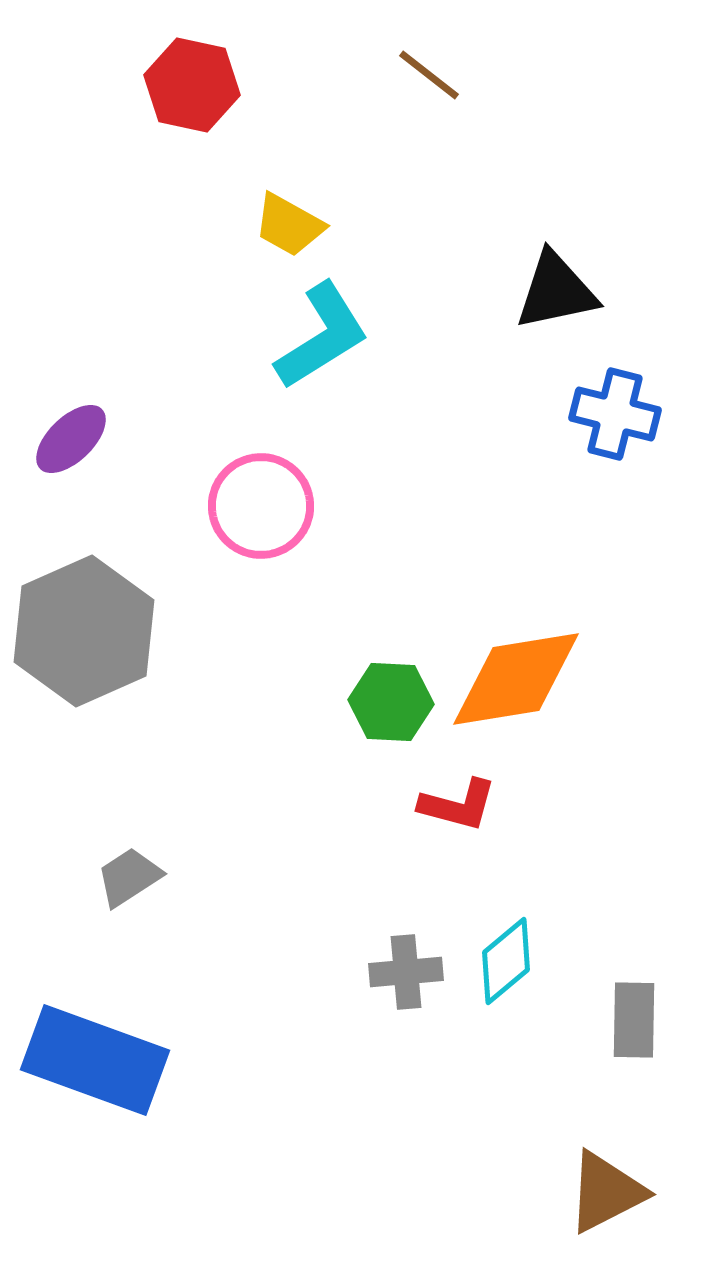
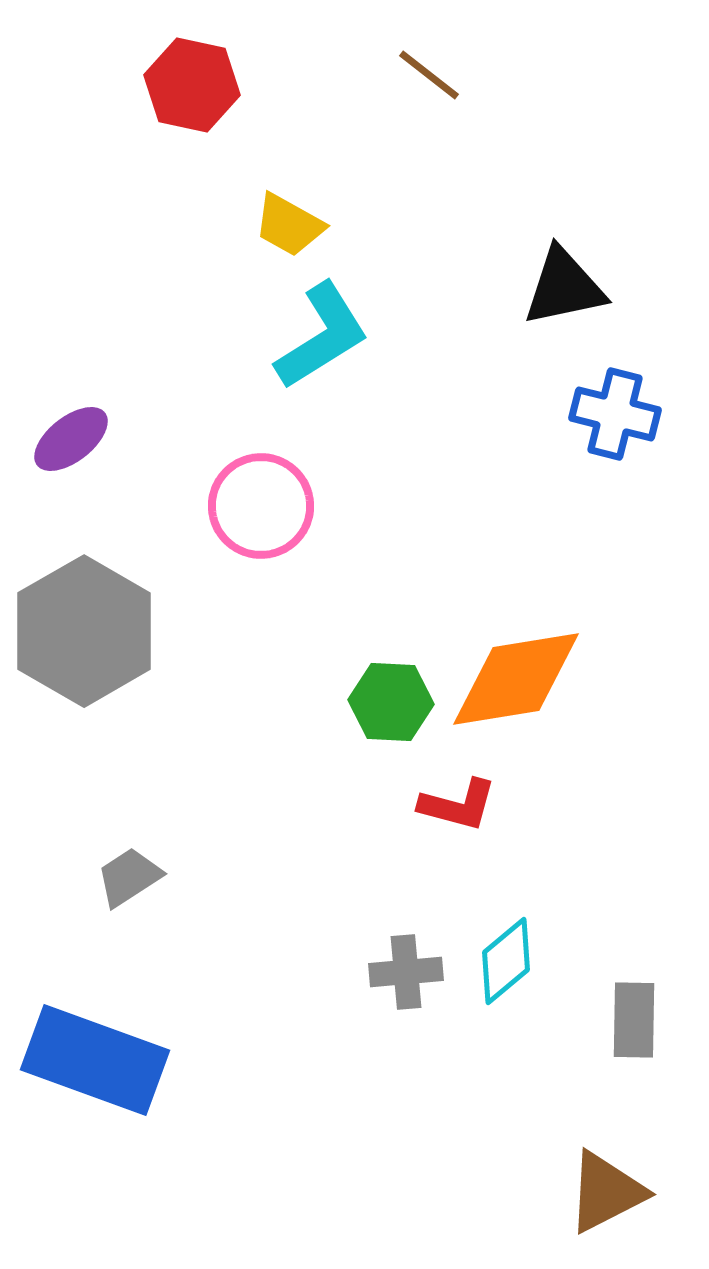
black triangle: moved 8 px right, 4 px up
purple ellipse: rotated 6 degrees clockwise
gray hexagon: rotated 6 degrees counterclockwise
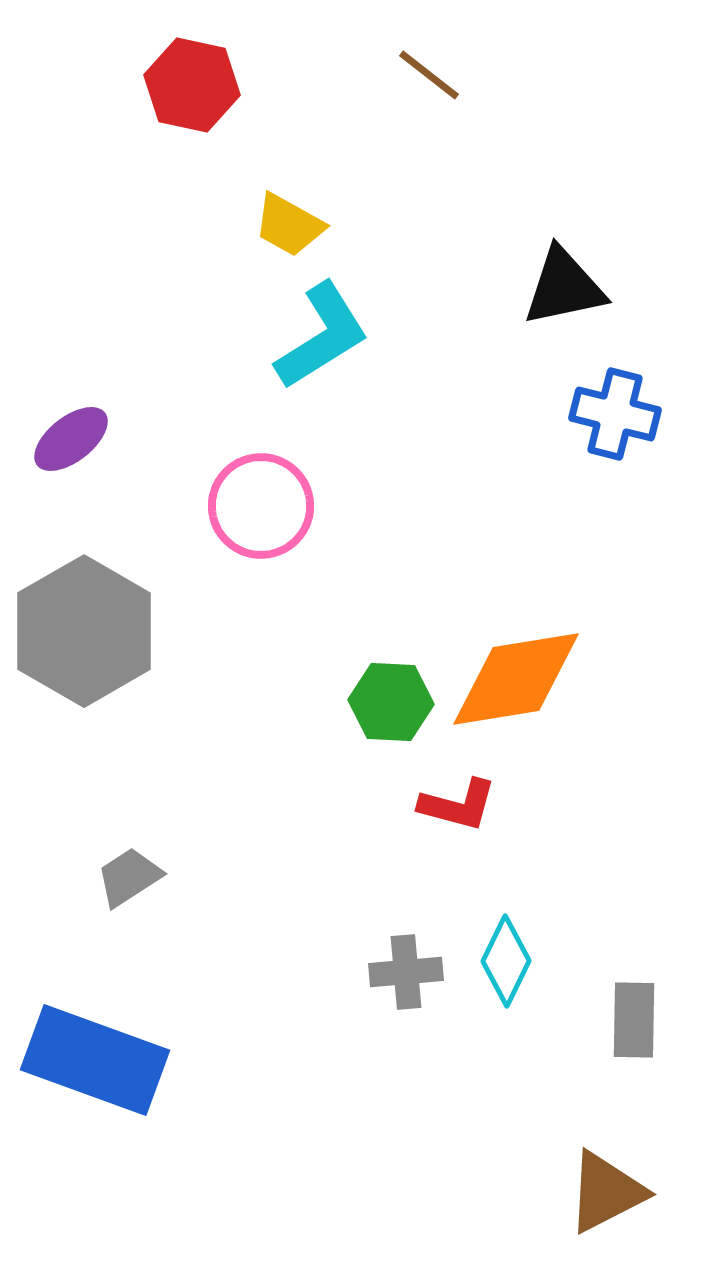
cyan diamond: rotated 24 degrees counterclockwise
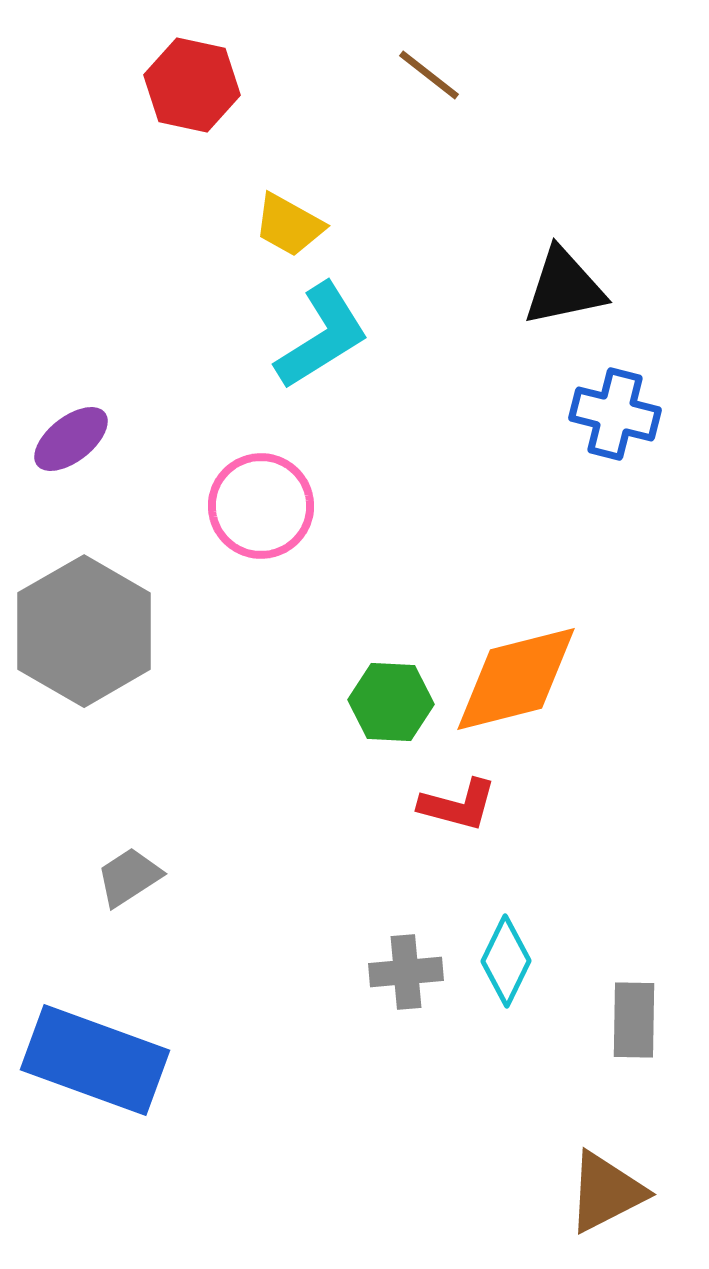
orange diamond: rotated 5 degrees counterclockwise
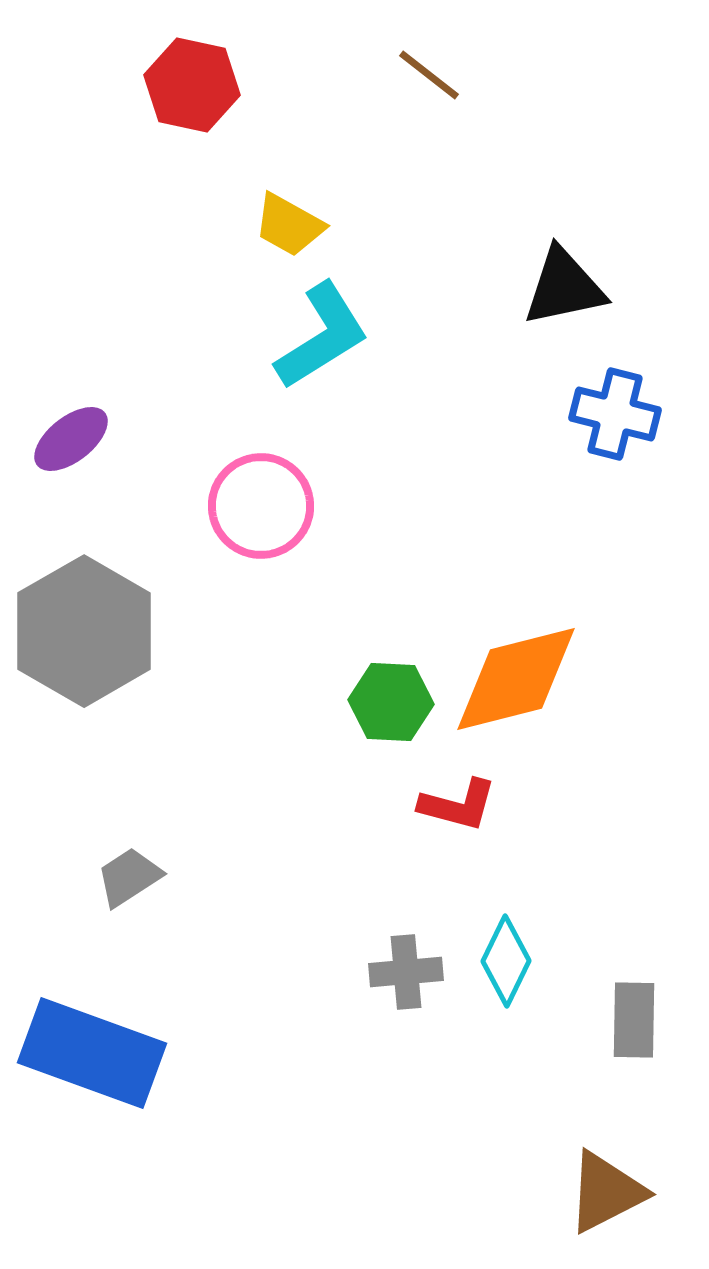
blue rectangle: moved 3 px left, 7 px up
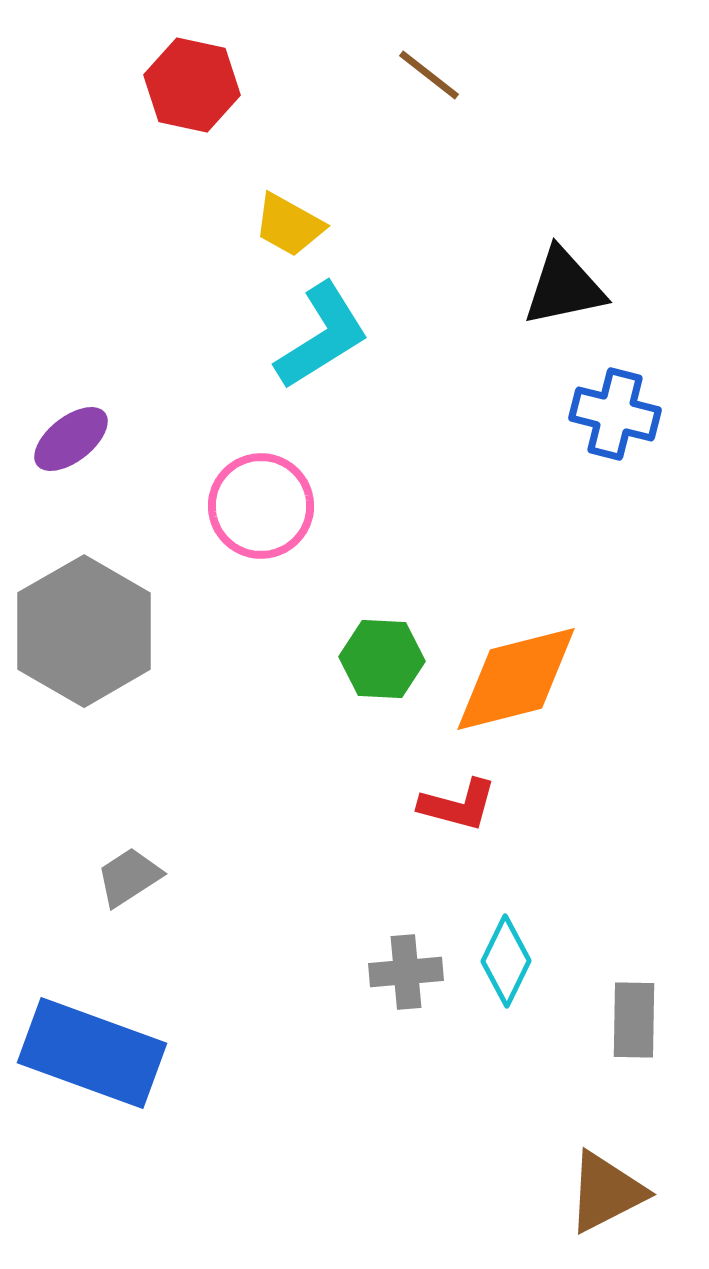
green hexagon: moved 9 px left, 43 px up
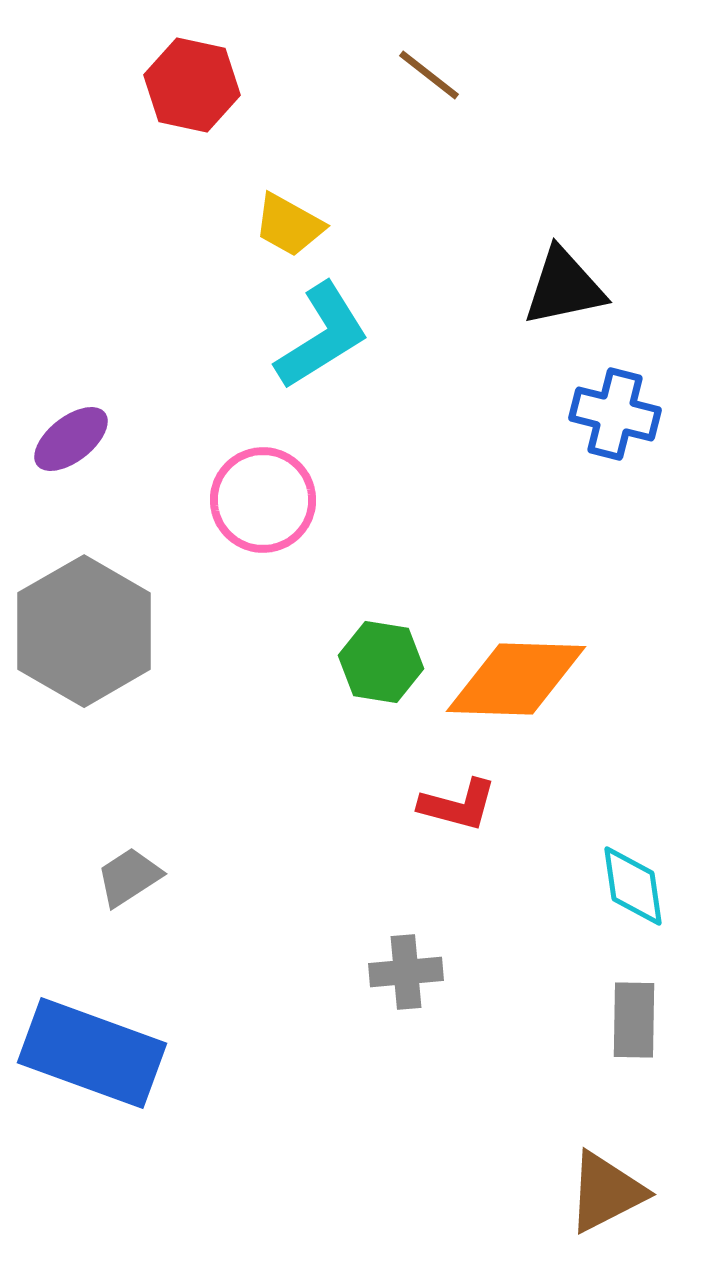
pink circle: moved 2 px right, 6 px up
green hexagon: moved 1 px left, 3 px down; rotated 6 degrees clockwise
orange diamond: rotated 16 degrees clockwise
cyan diamond: moved 127 px right, 75 px up; rotated 34 degrees counterclockwise
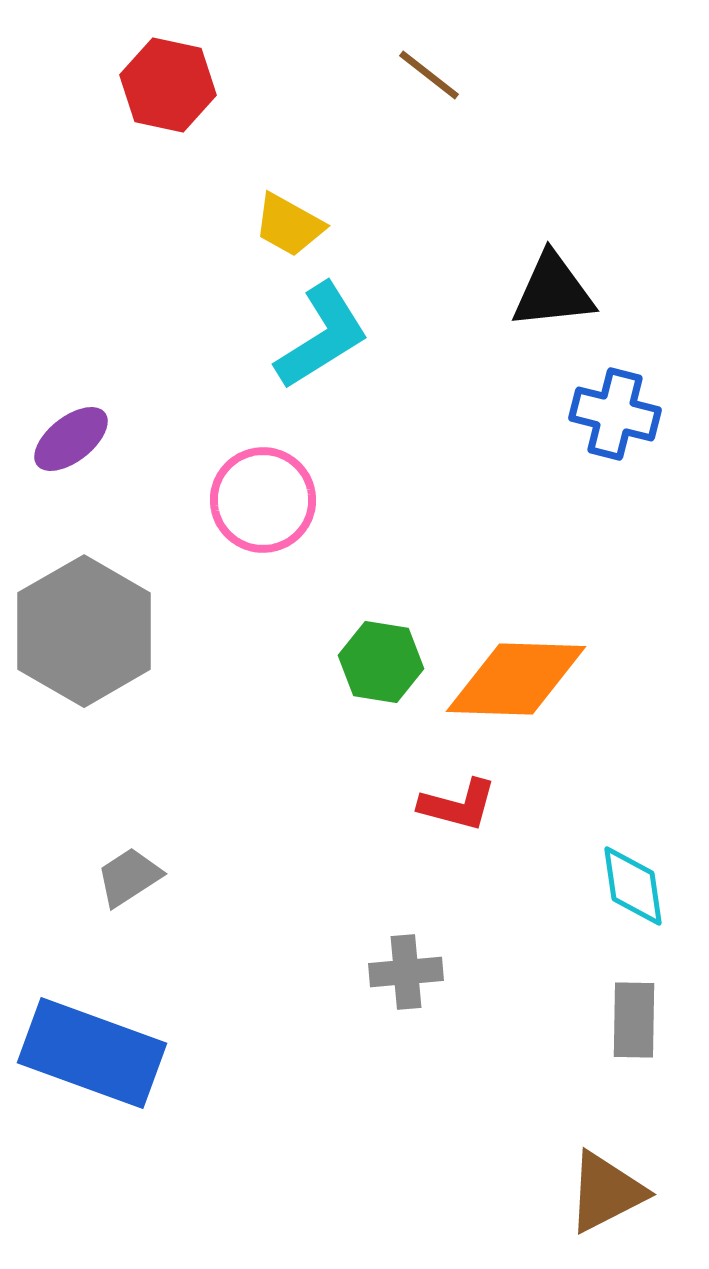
red hexagon: moved 24 px left
black triangle: moved 11 px left, 4 px down; rotated 6 degrees clockwise
